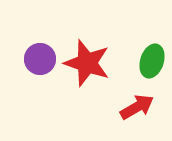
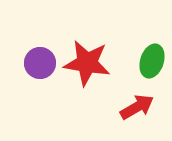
purple circle: moved 4 px down
red star: rotated 9 degrees counterclockwise
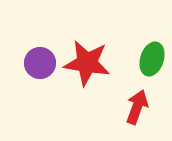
green ellipse: moved 2 px up
red arrow: rotated 40 degrees counterclockwise
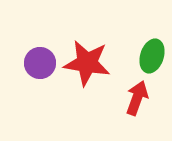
green ellipse: moved 3 px up
red arrow: moved 9 px up
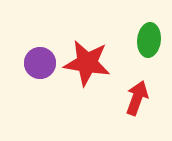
green ellipse: moved 3 px left, 16 px up; rotated 12 degrees counterclockwise
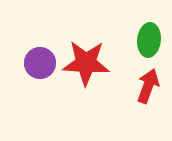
red star: moved 1 px left; rotated 6 degrees counterclockwise
red arrow: moved 11 px right, 12 px up
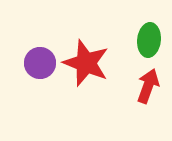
red star: rotated 18 degrees clockwise
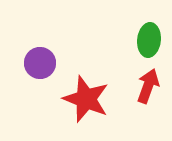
red star: moved 36 px down
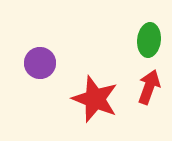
red arrow: moved 1 px right, 1 px down
red star: moved 9 px right
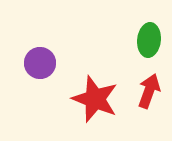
red arrow: moved 4 px down
